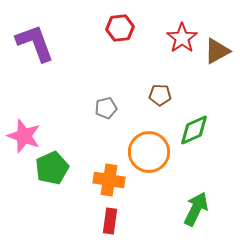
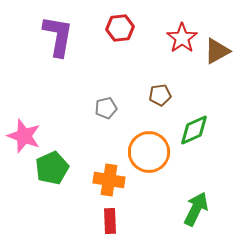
purple L-shape: moved 23 px right, 7 px up; rotated 30 degrees clockwise
brown pentagon: rotated 10 degrees counterclockwise
red rectangle: rotated 10 degrees counterclockwise
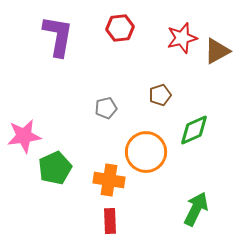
red star: rotated 20 degrees clockwise
brown pentagon: rotated 10 degrees counterclockwise
pink star: rotated 28 degrees counterclockwise
orange circle: moved 3 px left
green pentagon: moved 3 px right
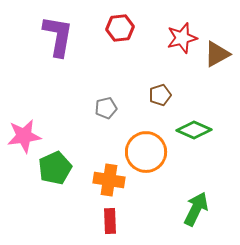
brown triangle: moved 3 px down
green diamond: rotated 48 degrees clockwise
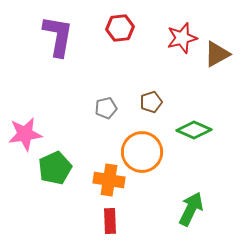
brown pentagon: moved 9 px left, 7 px down
pink star: moved 1 px right, 2 px up
orange circle: moved 4 px left
green arrow: moved 5 px left
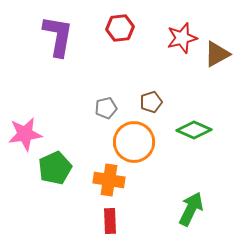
orange circle: moved 8 px left, 10 px up
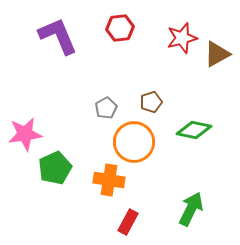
purple L-shape: rotated 33 degrees counterclockwise
gray pentagon: rotated 15 degrees counterclockwise
green diamond: rotated 12 degrees counterclockwise
red rectangle: moved 18 px right, 1 px down; rotated 30 degrees clockwise
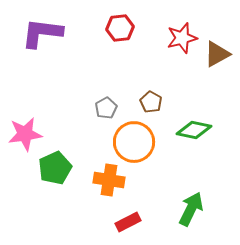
purple L-shape: moved 16 px left, 3 px up; rotated 60 degrees counterclockwise
brown pentagon: rotated 25 degrees counterclockwise
red rectangle: rotated 35 degrees clockwise
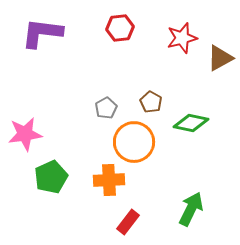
brown triangle: moved 3 px right, 4 px down
green diamond: moved 3 px left, 7 px up
green pentagon: moved 4 px left, 9 px down
orange cross: rotated 12 degrees counterclockwise
red rectangle: rotated 25 degrees counterclockwise
